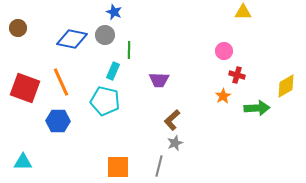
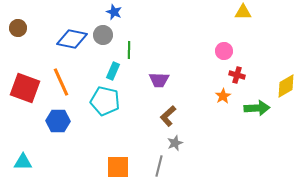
gray circle: moved 2 px left
brown L-shape: moved 4 px left, 4 px up
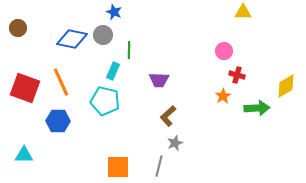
cyan triangle: moved 1 px right, 7 px up
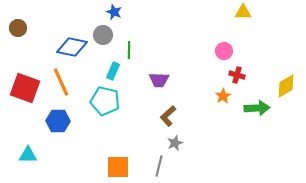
blue diamond: moved 8 px down
cyan triangle: moved 4 px right
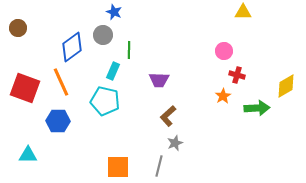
blue diamond: rotated 48 degrees counterclockwise
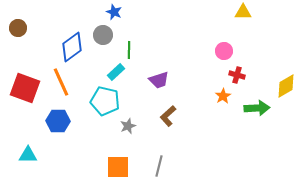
cyan rectangle: moved 3 px right, 1 px down; rotated 24 degrees clockwise
purple trapezoid: rotated 20 degrees counterclockwise
gray star: moved 47 px left, 17 px up
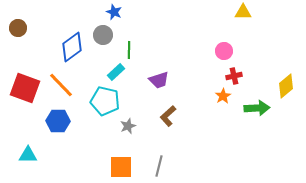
red cross: moved 3 px left, 1 px down; rotated 28 degrees counterclockwise
orange line: moved 3 px down; rotated 20 degrees counterclockwise
yellow diamond: rotated 10 degrees counterclockwise
orange square: moved 3 px right
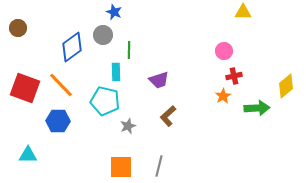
cyan rectangle: rotated 48 degrees counterclockwise
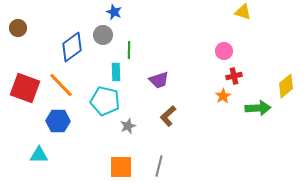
yellow triangle: rotated 18 degrees clockwise
green arrow: moved 1 px right
cyan triangle: moved 11 px right
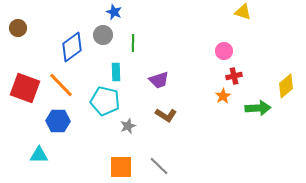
green line: moved 4 px right, 7 px up
brown L-shape: moved 2 px left, 1 px up; rotated 105 degrees counterclockwise
gray line: rotated 60 degrees counterclockwise
